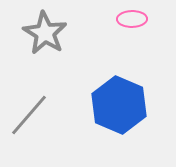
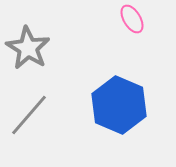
pink ellipse: rotated 60 degrees clockwise
gray star: moved 17 px left, 15 px down
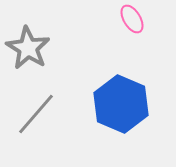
blue hexagon: moved 2 px right, 1 px up
gray line: moved 7 px right, 1 px up
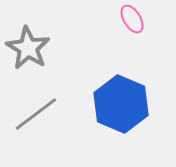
gray line: rotated 12 degrees clockwise
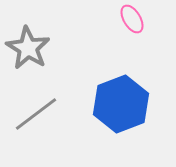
blue hexagon: rotated 16 degrees clockwise
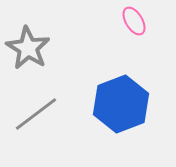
pink ellipse: moved 2 px right, 2 px down
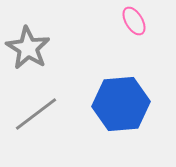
blue hexagon: rotated 16 degrees clockwise
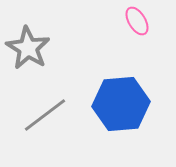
pink ellipse: moved 3 px right
gray line: moved 9 px right, 1 px down
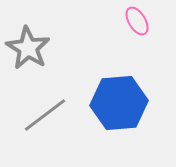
blue hexagon: moved 2 px left, 1 px up
